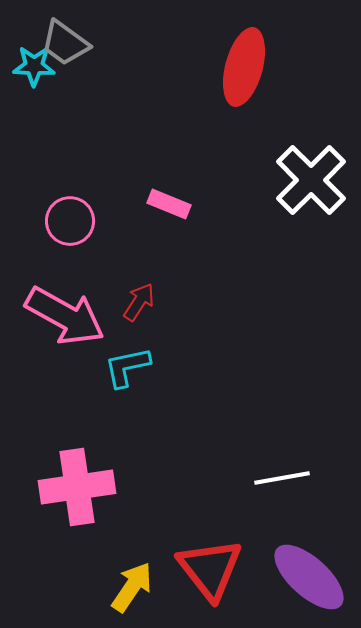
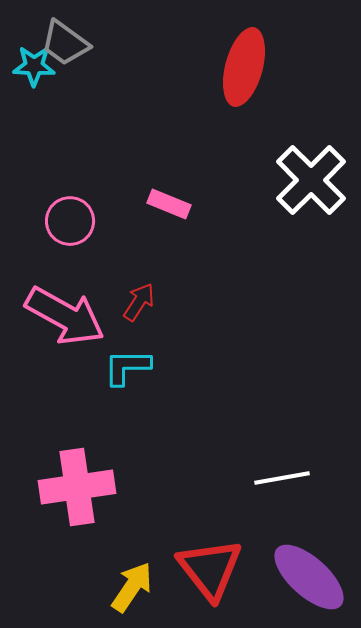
cyan L-shape: rotated 12 degrees clockwise
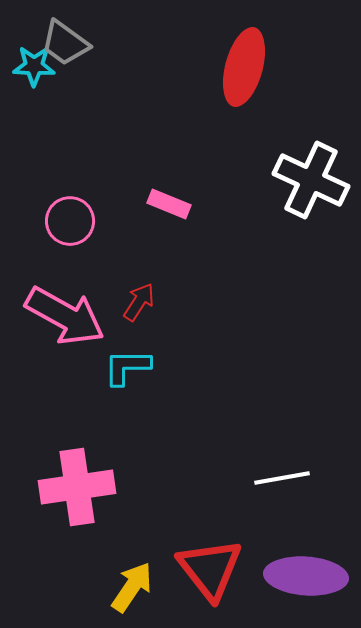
white cross: rotated 20 degrees counterclockwise
purple ellipse: moved 3 px left, 1 px up; rotated 38 degrees counterclockwise
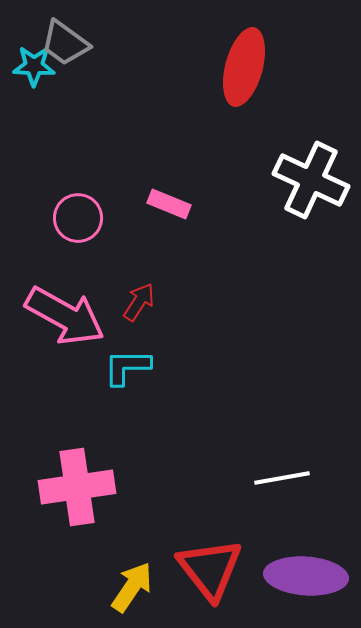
pink circle: moved 8 px right, 3 px up
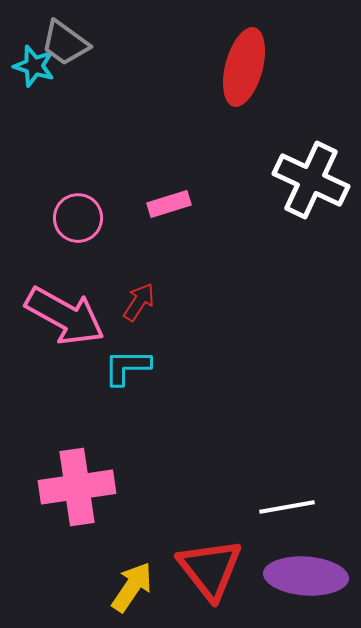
cyan star: rotated 15 degrees clockwise
pink rectangle: rotated 39 degrees counterclockwise
white line: moved 5 px right, 29 px down
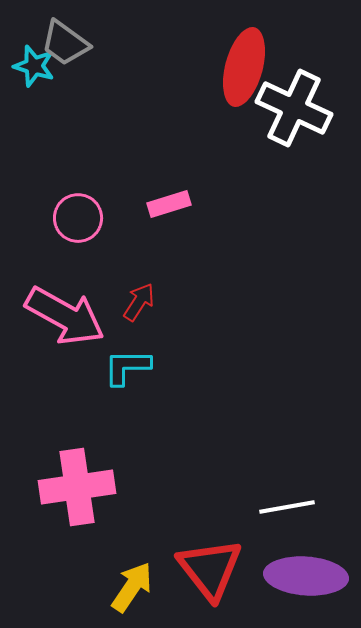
white cross: moved 17 px left, 72 px up
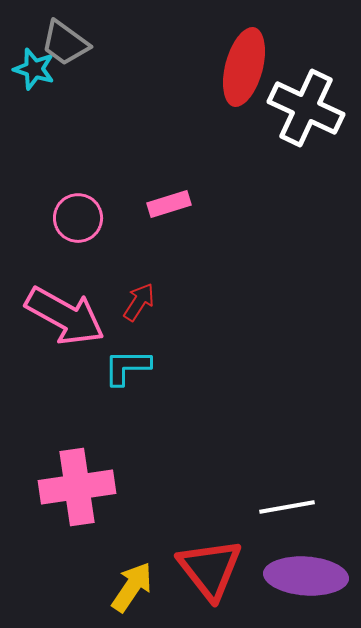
cyan star: moved 3 px down
white cross: moved 12 px right
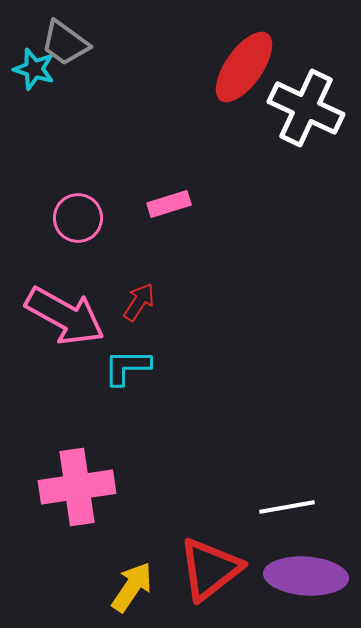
red ellipse: rotated 20 degrees clockwise
red triangle: rotated 30 degrees clockwise
